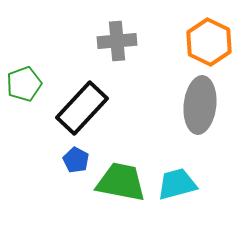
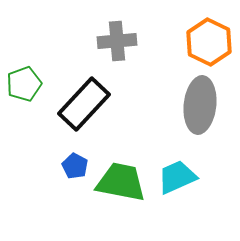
black rectangle: moved 2 px right, 4 px up
blue pentagon: moved 1 px left, 6 px down
cyan trapezoid: moved 7 px up; rotated 9 degrees counterclockwise
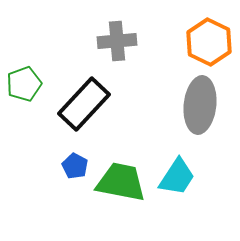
cyan trapezoid: rotated 147 degrees clockwise
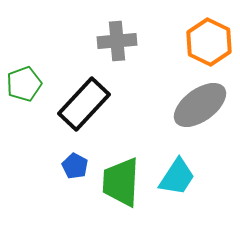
gray ellipse: rotated 48 degrees clockwise
green trapezoid: rotated 98 degrees counterclockwise
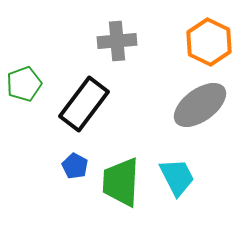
black rectangle: rotated 6 degrees counterclockwise
cyan trapezoid: rotated 60 degrees counterclockwise
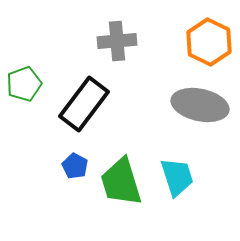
gray ellipse: rotated 48 degrees clockwise
cyan trapezoid: rotated 9 degrees clockwise
green trapezoid: rotated 20 degrees counterclockwise
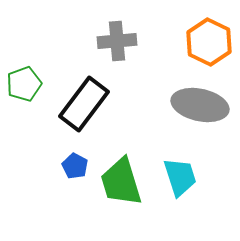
cyan trapezoid: moved 3 px right
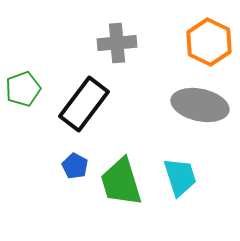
gray cross: moved 2 px down
green pentagon: moved 1 px left, 5 px down
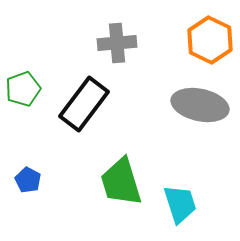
orange hexagon: moved 1 px right, 2 px up
blue pentagon: moved 47 px left, 14 px down
cyan trapezoid: moved 27 px down
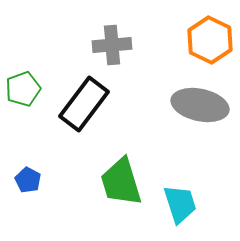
gray cross: moved 5 px left, 2 px down
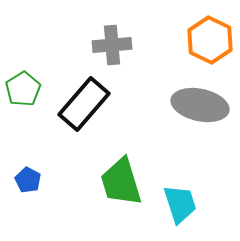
green pentagon: rotated 12 degrees counterclockwise
black rectangle: rotated 4 degrees clockwise
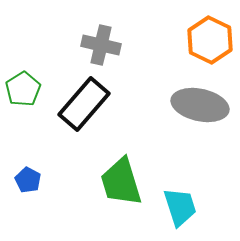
gray cross: moved 11 px left; rotated 18 degrees clockwise
cyan trapezoid: moved 3 px down
